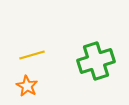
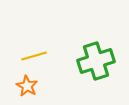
yellow line: moved 2 px right, 1 px down
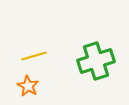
orange star: moved 1 px right
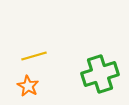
green cross: moved 4 px right, 13 px down
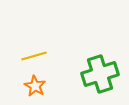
orange star: moved 7 px right
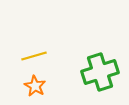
green cross: moved 2 px up
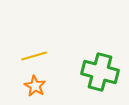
green cross: rotated 33 degrees clockwise
